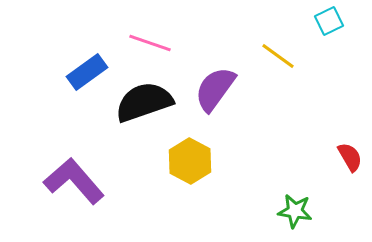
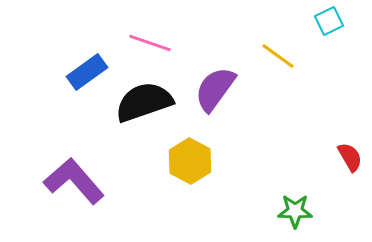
green star: rotated 8 degrees counterclockwise
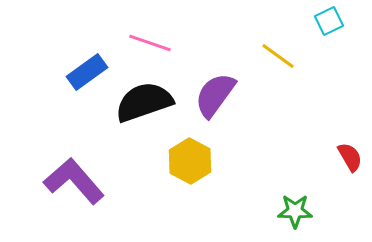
purple semicircle: moved 6 px down
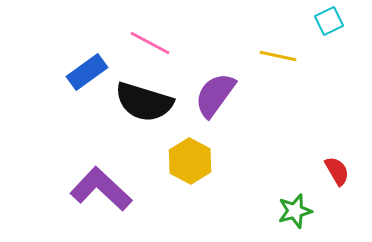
pink line: rotated 9 degrees clockwise
yellow line: rotated 24 degrees counterclockwise
black semicircle: rotated 144 degrees counterclockwise
red semicircle: moved 13 px left, 14 px down
purple L-shape: moved 27 px right, 8 px down; rotated 6 degrees counterclockwise
green star: rotated 16 degrees counterclockwise
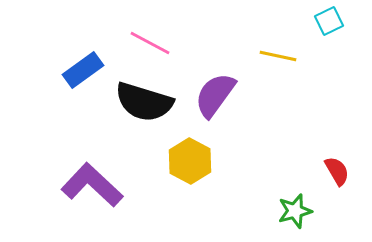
blue rectangle: moved 4 px left, 2 px up
purple L-shape: moved 9 px left, 4 px up
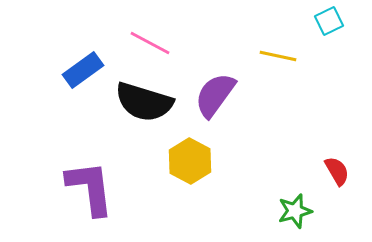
purple L-shape: moved 2 px left, 3 px down; rotated 40 degrees clockwise
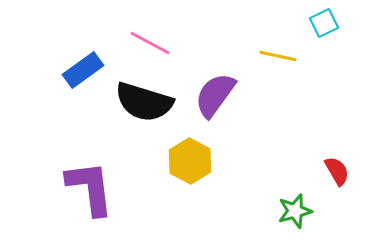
cyan square: moved 5 px left, 2 px down
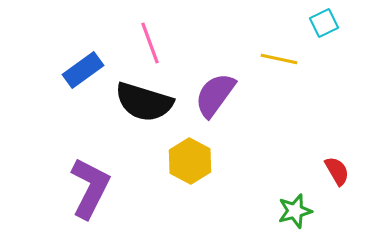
pink line: rotated 42 degrees clockwise
yellow line: moved 1 px right, 3 px down
purple L-shape: rotated 34 degrees clockwise
